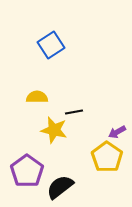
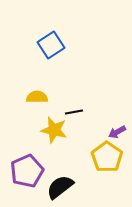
purple pentagon: rotated 12 degrees clockwise
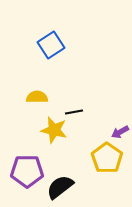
purple arrow: moved 3 px right
yellow pentagon: moved 1 px down
purple pentagon: rotated 24 degrees clockwise
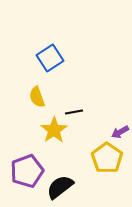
blue square: moved 1 px left, 13 px down
yellow semicircle: rotated 110 degrees counterclockwise
yellow star: rotated 24 degrees clockwise
purple pentagon: rotated 20 degrees counterclockwise
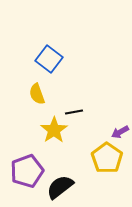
blue square: moved 1 px left, 1 px down; rotated 20 degrees counterclockwise
yellow semicircle: moved 3 px up
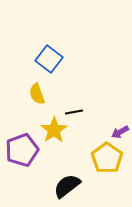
purple pentagon: moved 5 px left, 21 px up
black semicircle: moved 7 px right, 1 px up
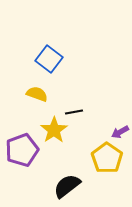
yellow semicircle: rotated 130 degrees clockwise
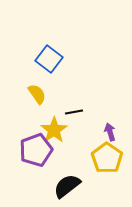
yellow semicircle: rotated 35 degrees clockwise
purple arrow: moved 10 px left; rotated 102 degrees clockwise
purple pentagon: moved 14 px right
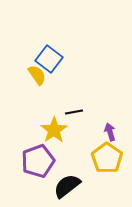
yellow semicircle: moved 19 px up
purple pentagon: moved 2 px right, 11 px down
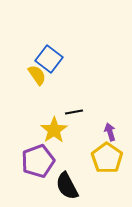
black semicircle: rotated 80 degrees counterclockwise
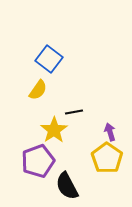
yellow semicircle: moved 1 px right, 15 px down; rotated 70 degrees clockwise
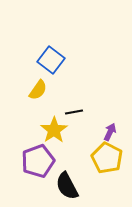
blue square: moved 2 px right, 1 px down
purple arrow: rotated 42 degrees clockwise
yellow pentagon: rotated 8 degrees counterclockwise
